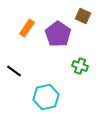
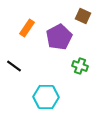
purple pentagon: moved 1 px right, 3 px down; rotated 10 degrees clockwise
black line: moved 5 px up
cyan hexagon: rotated 15 degrees clockwise
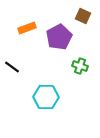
orange rectangle: rotated 36 degrees clockwise
black line: moved 2 px left, 1 px down
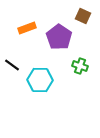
purple pentagon: rotated 10 degrees counterclockwise
black line: moved 2 px up
cyan hexagon: moved 6 px left, 17 px up
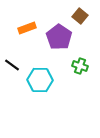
brown square: moved 3 px left; rotated 14 degrees clockwise
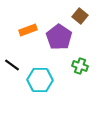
orange rectangle: moved 1 px right, 2 px down
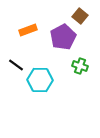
purple pentagon: moved 4 px right; rotated 10 degrees clockwise
black line: moved 4 px right
